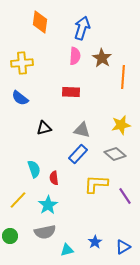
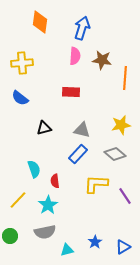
brown star: moved 2 px down; rotated 24 degrees counterclockwise
orange line: moved 2 px right, 1 px down
red semicircle: moved 1 px right, 3 px down
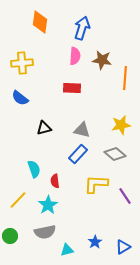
red rectangle: moved 1 px right, 4 px up
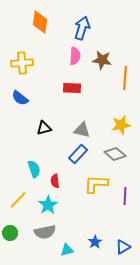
purple line: rotated 36 degrees clockwise
green circle: moved 3 px up
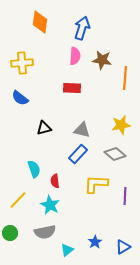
cyan star: moved 2 px right; rotated 12 degrees counterclockwise
cyan triangle: rotated 24 degrees counterclockwise
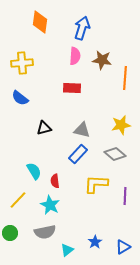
cyan semicircle: moved 2 px down; rotated 12 degrees counterclockwise
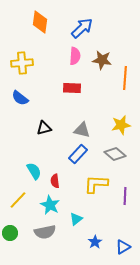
blue arrow: rotated 30 degrees clockwise
cyan triangle: moved 9 px right, 31 px up
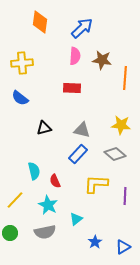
yellow star: rotated 18 degrees clockwise
cyan semicircle: rotated 18 degrees clockwise
red semicircle: rotated 16 degrees counterclockwise
yellow line: moved 3 px left
cyan star: moved 2 px left
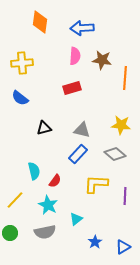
blue arrow: rotated 140 degrees counterclockwise
red rectangle: rotated 18 degrees counterclockwise
red semicircle: rotated 120 degrees counterclockwise
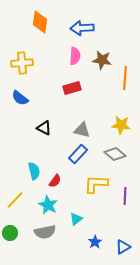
black triangle: rotated 42 degrees clockwise
